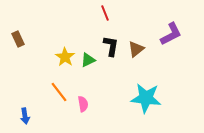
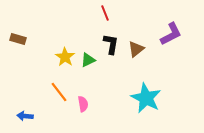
brown rectangle: rotated 49 degrees counterclockwise
black L-shape: moved 2 px up
cyan star: rotated 20 degrees clockwise
blue arrow: rotated 105 degrees clockwise
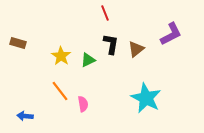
brown rectangle: moved 4 px down
yellow star: moved 4 px left, 1 px up
orange line: moved 1 px right, 1 px up
